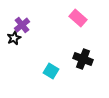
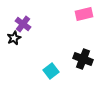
pink rectangle: moved 6 px right, 4 px up; rotated 54 degrees counterclockwise
purple cross: moved 1 px right, 1 px up; rotated 14 degrees counterclockwise
cyan square: rotated 21 degrees clockwise
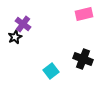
black star: moved 1 px right, 1 px up
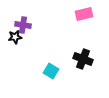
purple cross: moved 1 px down; rotated 28 degrees counterclockwise
black star: rotated 16 degrees clockwise
cyan square: rotated 21 degrees counterclockwise
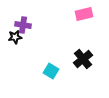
black cross: rotated 30 degrees clockwise
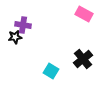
pink rectangle: rotated 42 degrees clockwise
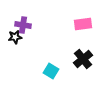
pink rectangle: moved 1 px left, 10 px down; rotated 36 degrees counterclockwise
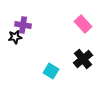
pink rectangle: rotated 54 degrees clockwise
